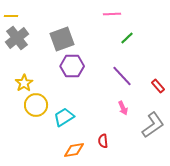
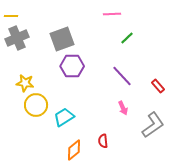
gray cross: rotated 15 degrees clockwise
yellow star: moved 1 px right; rotated 30 degrees counterclockwise
orange diamond: rotated 30 degrees counterclockwise
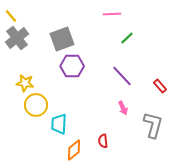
yellow line: rotated 48 degrees clockwise
gray cross: rotated 15 degrees counterclockwise
red rectangle: moved 2 px right
cyan trapezoid: moved 5 px left, 7 px down; rotated 55 degrees counterclockwise
gray L-shape: rotated 40 degrees counterclockwise
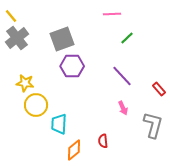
red rectangle: moved 1 px left, 3 px down
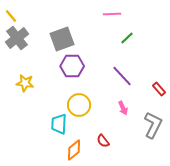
yellow circle: moved 43 px right
gray L-shape: rotated 12 degrees clockwise
red semicircle: rotated 32 degrees counterclockwise
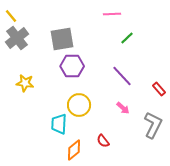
gray square: rotated 10 degrees clockwise
pink arrow: rotated 24 degrees counterclockwise
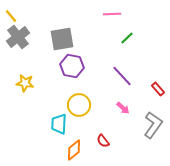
gray cross: moved 1 px right, 1 px up
purple hexagon: rotated 10 degrees clockwise
red rectangle: moved 1 px left
gray L-shape: rotated 8 degrees clockwise
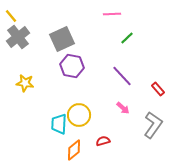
gray square: rotated 15 degrees counterclockwise
yellow circle: moved 10 px down
red semicircle: rotated 112 degrees clockwise
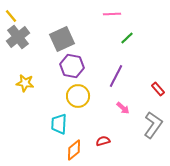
purple line: moved 6 px left; rotated 70 degrees clockwise
yellow circle: moved 1 px left, 19 px up
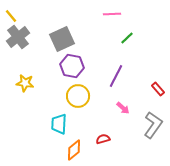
red semicircle: moved 2 px up
